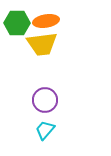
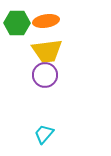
yellow trapezoid: moved 5 px right, 7 px down
purple circle: moved 25 px up
cyan trapezoid: moved 1 px left, 4 px down
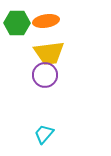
yellow trapezoid: moved 2 px right, 2 px down
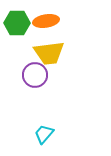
purple circle: moved 10 px left
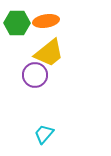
yellow trapezoid: rotated 32 degrees counterclockwise
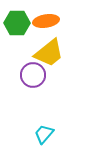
purple circle: moved 2 px left
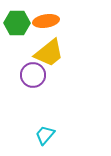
cyan trapezoid: moved 1 px right, 1 px down
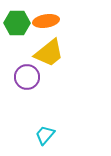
purple circle: moved 6 px left, 2 px down
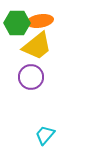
orange ellipse: moved 6 px left
yellow trapezoid: moved 12 px left, 7 px up
purple circle: moved 4 px right
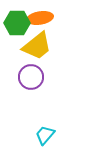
orange ellipse: moved 3 px up
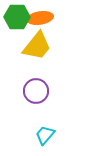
green hexagon: moved 6 px up
yellow trapezoid: rotated 12 degrees counterclockwise
purple circle: moved 5 px right, 14 px down
